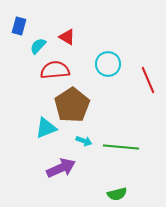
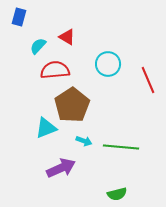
blue rectangle: moved 9 px up
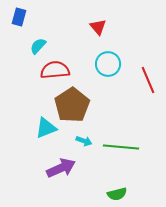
red triangle: moved 31 px right, 10 px up; rotated 18 degrees clockwise
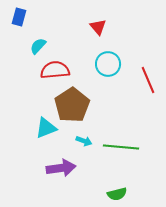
purple arrow: rotated 16 degrees clockwise
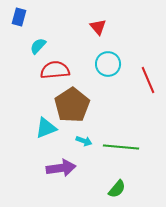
green semicircle: moved 5 px up; rotated 36 degrees counterclockwise
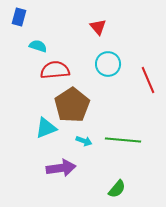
cyan semicircle: rotated 66 degrees clockwise
green line: moved 2 px right, 7 px up
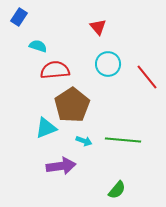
blue rectangle: rotated 18 degrees clockwise
red line: moved 1 px left, 3 px up; rotated 16 degrees counterclockwise
purple arrow: moved 2 px up
green semicircle: moved 1 px down
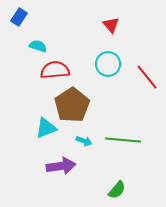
red triangle: moved 13 px right, 2 px up
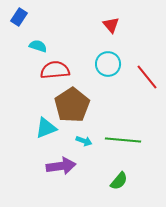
green semicircle: moved 2 px right, 9 px up
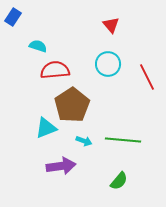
blue rectangle: moved 6 px left
red line: rotated 12 degrees clockwise
